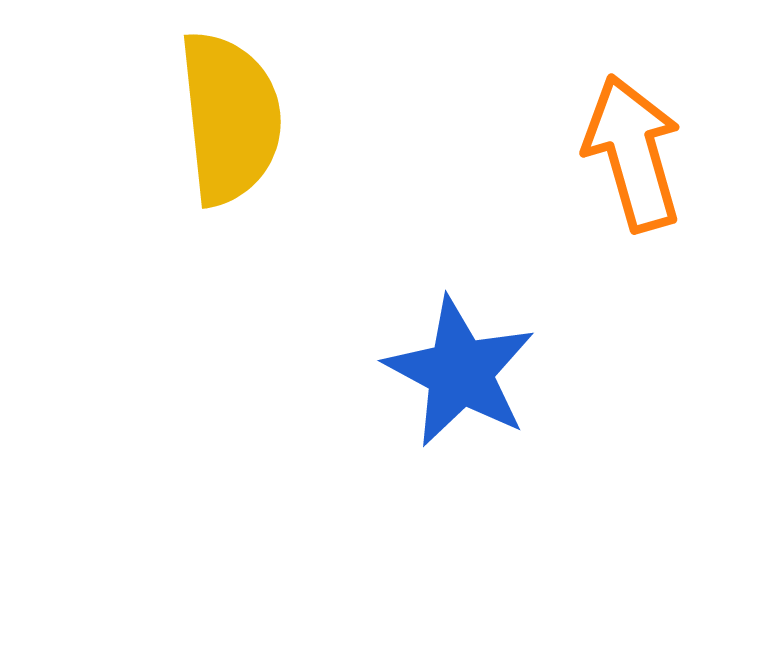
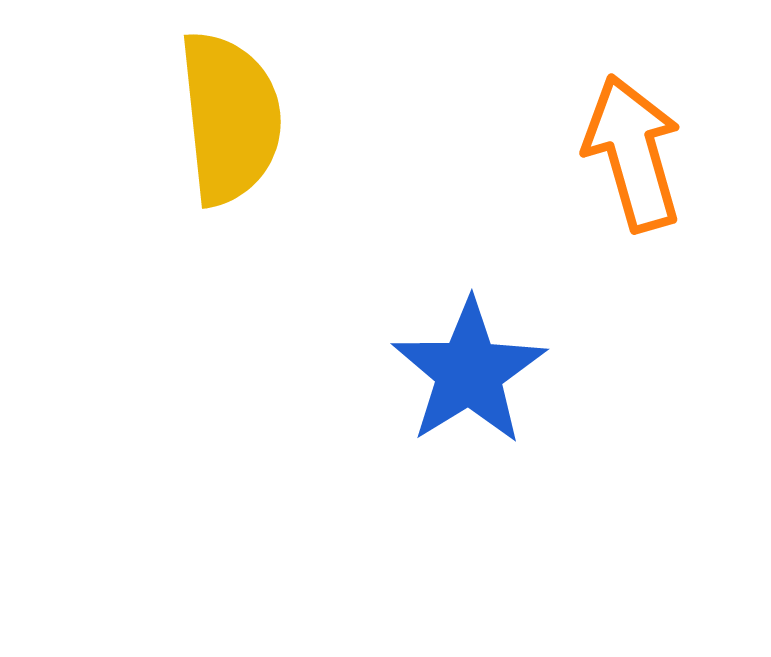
blue star: moved 9 px right; rotated 12 degrees clockwise
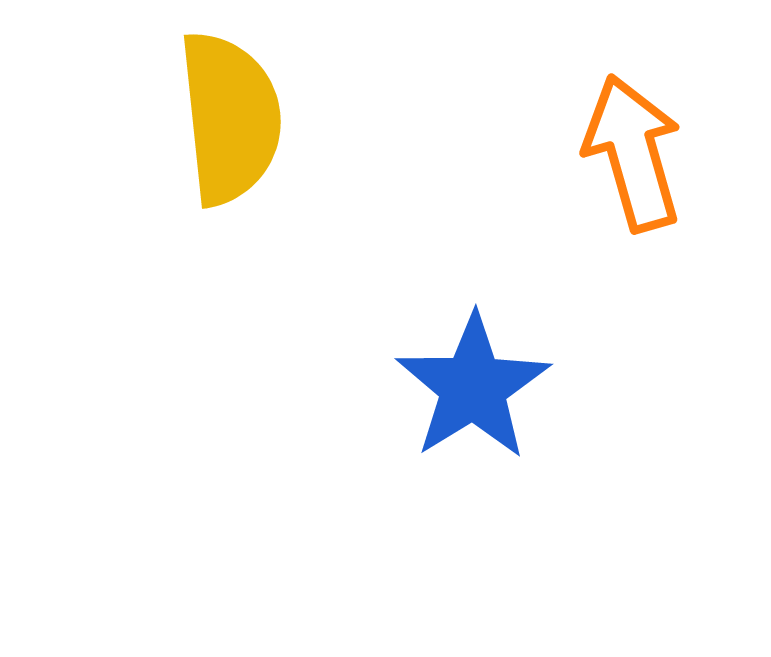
blue star: moved 4 px right, 15 px down
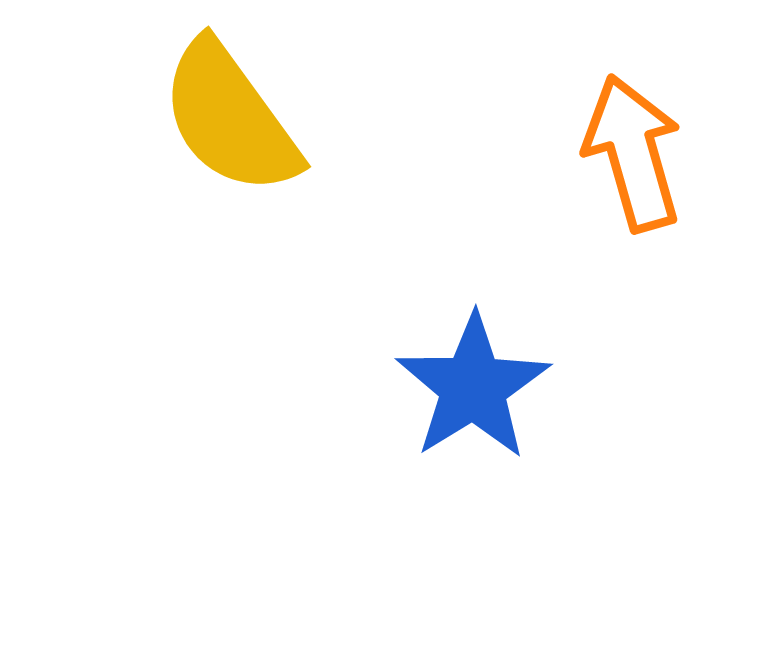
yellow semicircle: rotated 150 degrees clockwise
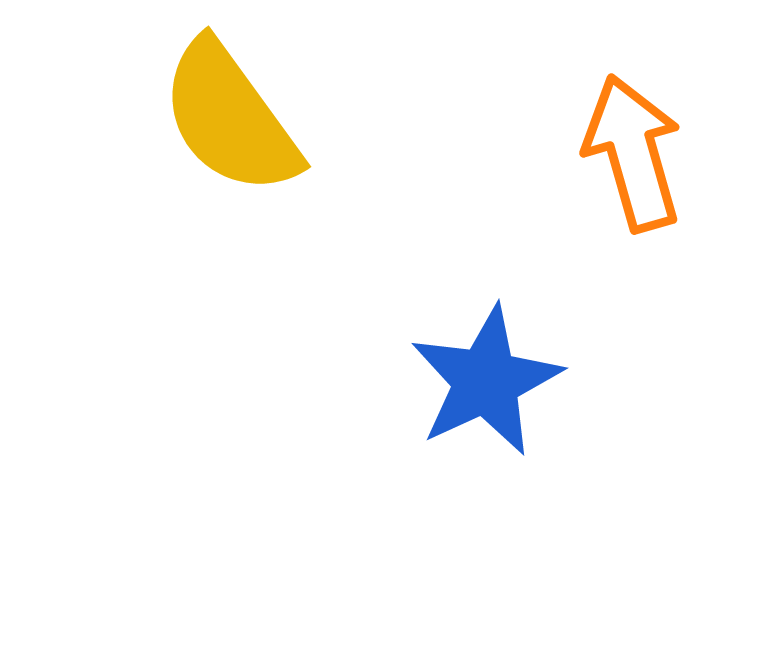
blue star: moved 13 px right, 6 px up; rotated 7 degrees clockwise
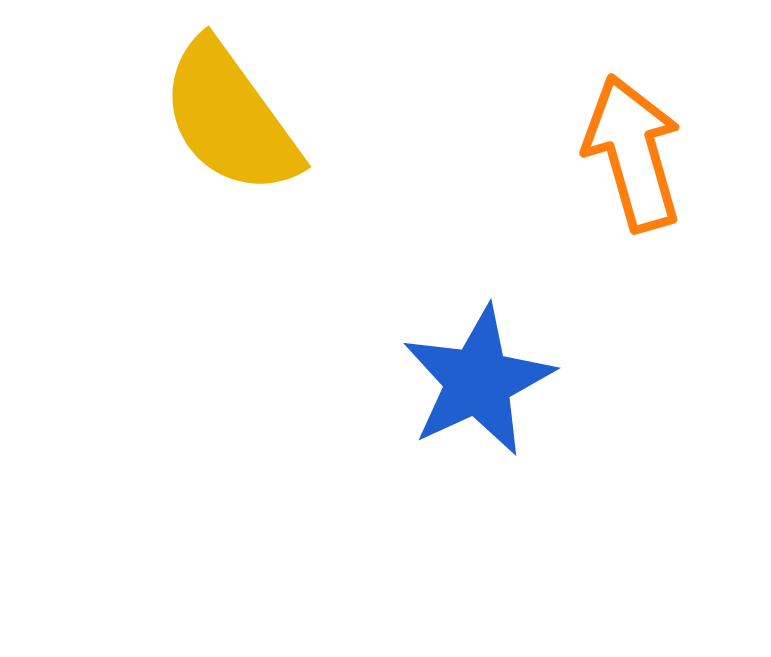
blue star: moved 8 px left
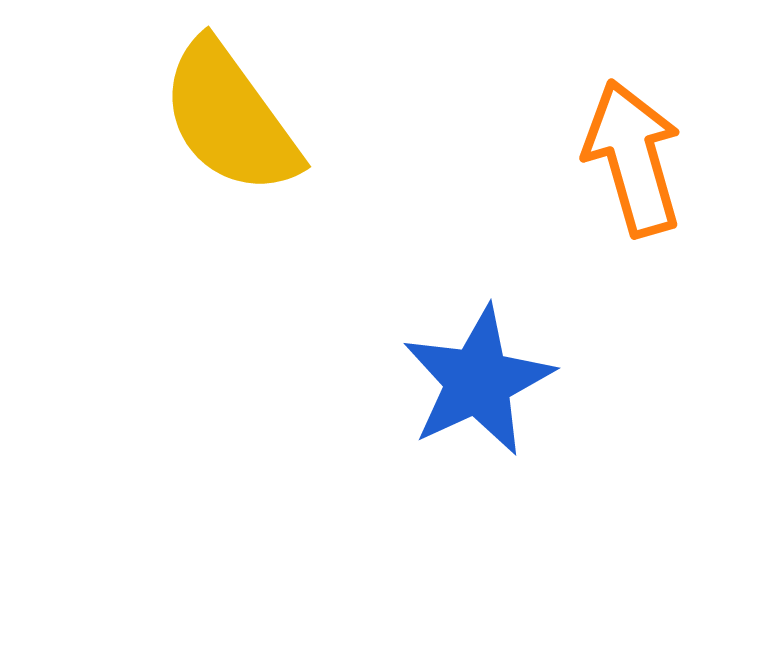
orange arrow: moved 5 px down
